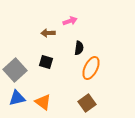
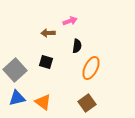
black semicircle: moved 2 px left, 2 px up
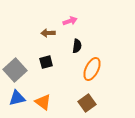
black square: rotated 32 degrees counterclockwise
orange ellipse: moved 1 px right, 1 px down
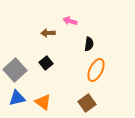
pink arrow: rotated 144 degrees counterclockwise
black semicircle: moved 12 px right, 2 px up
black square: moved 1 px down; rotated 24 degrees counterclockwise
orange ellipse: moved 4 px right, 1 px down
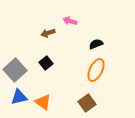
brown arrow: rotated 16 degrees counterclockwise
black semicircle: moved 7 px right; rotated 120 degrees counterclockwise
blue triangle: moved 2 px right, 1 px up
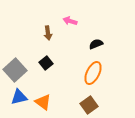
brown arrow: rotated 80 degrees counterclockwise
orange ellipse: moved 3 px left, 3 px down
brown square: moved 2 px right, 2 px down
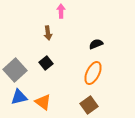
pink arrow: moved 9 px left, 10 px up; rotated 72 degrees clockwise
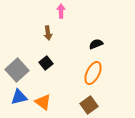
gray square: moved 2 px right
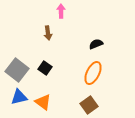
black square: moved 1 px left, 5 px down; rotated 16 degrees counterclockwise
gray square: rotated 10 degrees counterclockwise
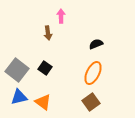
pink arrow: moved 5 px down
brown square: moved 2 px right, 3 px up
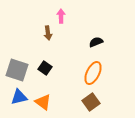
black semicircle: moved 2 px up
gray square: rotated 20 degrees counterclockwise
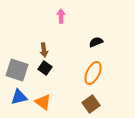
brown arrow: moved 4 px left, 17 px down
brown square: moved 2 px down
